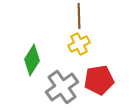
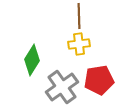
yellow cross: rotated 20 degrees clockwise
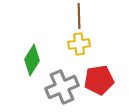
gray cross: rotated 12 degrees clockwise
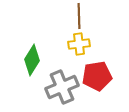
red pentagon: moved 2 px left, 4 px up
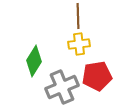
brown line: moved 1 px left
green diamond: moved 2 px right, 1 px down
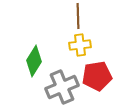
yellow cross: moved 1 px right, 1 px down
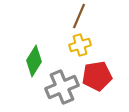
brown line: moved 1 px right; rotated 25 degrees clockwise
yellow cross: rotated 10 degrees counterclockwise
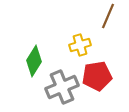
brown line: moved 29 px right
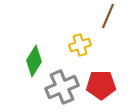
red pentagon: moved 4 px right, 9 px down; rotated 8 degrees clockwise
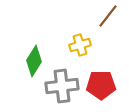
brown line: rotated 15 degrees clockwise
gray cross: moved 1 px up; rotated 16 degrees clockwise
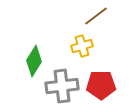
brown line: moved 12 px left; rotated 15 degrees clockwise
yellow cross: moved 2 px right, 1 px down
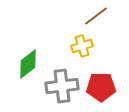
green diamond: moved 6 px left, 3 px down; rotated 20 degrees clockwise
red pentagon: moved 2 px down
